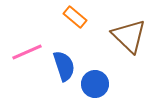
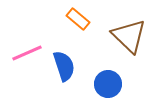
orange rectangle: moved 3 px right, 2 px down
pink line: moved 1 px down
blue circle: moved 13 px right
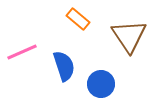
brown triangle: rotated 12 degrees clockwise
pink line: moved 5 px left, 1 px up
blue circle: moved 7 px left
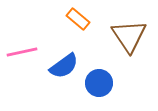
pink line: rotated 12 degrees clockwise
blue semicircle: rotated 72 degrees clockwise
blue circle: moved 2 px left, 1 px up
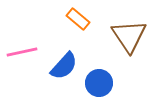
blue semicircle: rotated 12 degrees counterclockwise
